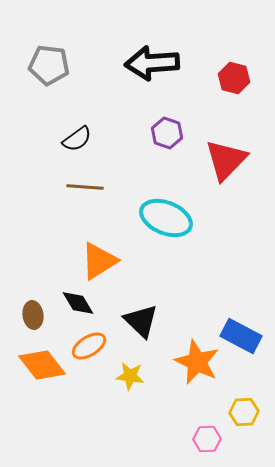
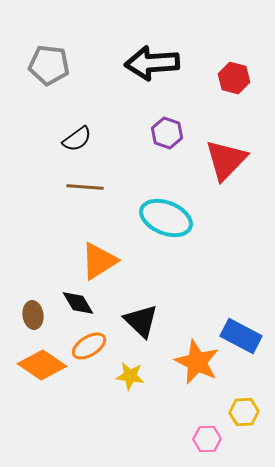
orange diamond: rotated 18 degrees counterclockwise
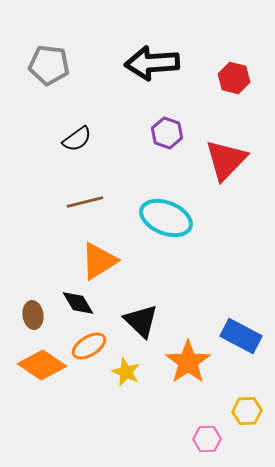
brown line: moved 15 px down; rotated 18 degrees counterclockwise
orange star: moved 9 px left; rotated 12 degrees clockwise
yellow star: moved 4 px left, 4 px up; rotated 16 degrees clockwise
yellow hexagon: moved 3 px right, 1 px up
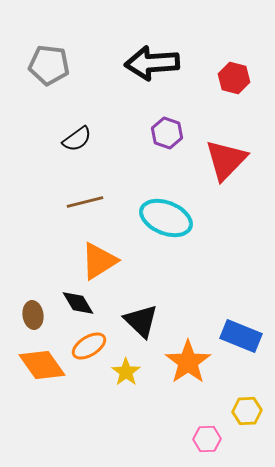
blue rectangle: rotated 6 degrees counterclockwise
orange diamond: rotated 21 degrees clockwise
yellow star: rotated 12 degrees clockwise
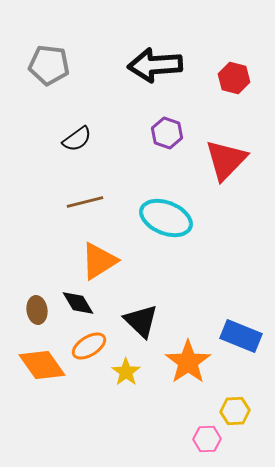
black arrow: moved 3 px right, 2 px down
brown ellipse: moved 4 px right, 5 px up
yellow hexagon: moved 12 px left
